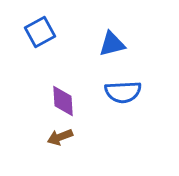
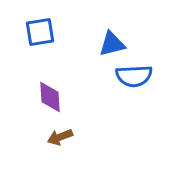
blue square: rotated 20 degrees clockwise
blue semicircle: moved 11 px right, 16 px up
purple diamond: moved 13 px left, 4 px up
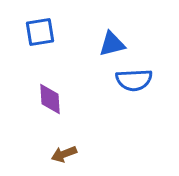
blue semicircle: moved 4 px down
purple diamond: moved 2 px down
brown arrow: moved 4 px right, 17 px down
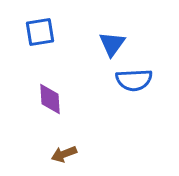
blue triangle: rotated 40 degrees counterclockwise
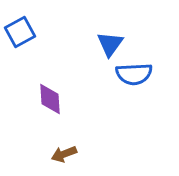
blue square: moved 20 px left; rotated 20 degrees counterclockwise
blue triangle: moved 2 px left
blue semicircle: moved 6 px up
